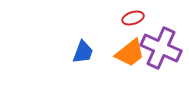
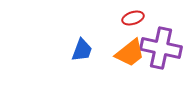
purple cross: rotated 12 degrees counterclockwise
blue trapezoid: moved 1 px left, 2 px up
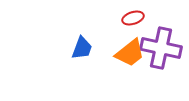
blue trapezoid: moved 2 px up
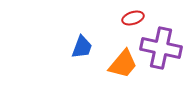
blue trapezoid: moved 1 px up
orange trapezoid: moved 7 px left, 11 px down; rotated 12 degrees counterclockwise
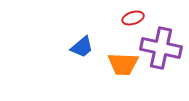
blue trapezoid: rotated 30 degrees clockwise
orange trapezoid: rotated 52 degrees clockwise
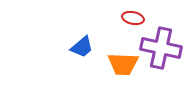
red ellipse: rotated 30 degrees clockwise
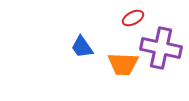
red ellipse: rotated 40 degrees counterclockwise
blue trapezoid: rotated 95 degrees clockwise
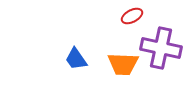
red ellipse: moved 1 px left, 2 px up
blue trapezoid: moved 6 px left, 12 px down
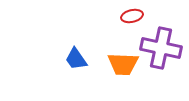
red ellipse: rotated 15 degrees clockwise
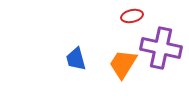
blue trapezoid: rotated 20 degrees clockwise
orange trapezoid: rotated 120 degrees clockwise
